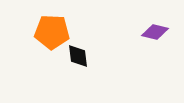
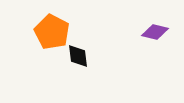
orange pentagon: rotated 24 degrees clockwise
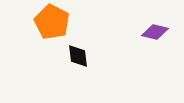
orange pentagon: moved 10 px up
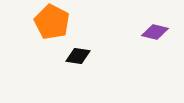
black diamond: rotated 75 degrees counterclockwise
